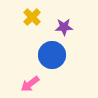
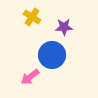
yellow cross: rotated 12 degrees counterclockwise
pink arrow: moved 7 px up
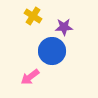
yellow cross: moved 1 px right, 1 px up
blue circle: moved 4 px up
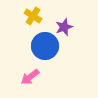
purple star: rotated 18 degrees counterclockwise
blue circle: moved 7 px left, 5 px up
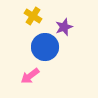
blue circle: moved 1 px down
pink arrow: moved 1 px up
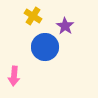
purple star: moved 1 px right, 1 px up; rotated 18 degrees counterclockwise
pink arrow: moved 16 px left; rotated 48 degrees counterclockwise
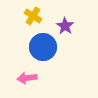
blue circle: moved 2 px left
pink arrow: moved 13 px right, 2 px down; rotated 78 degrees clockwise
